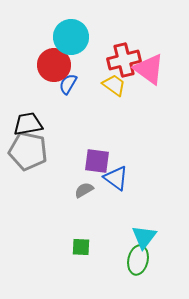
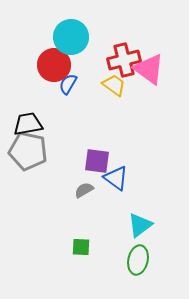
cyan triangle: moved 4 px left, 12 px up; rotated 16 degrees clockwise
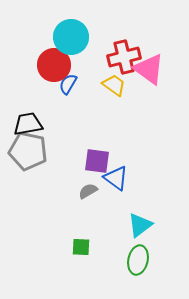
red cross: moved 3 px up
gray semicircle: moved 4 px right, 1 px down
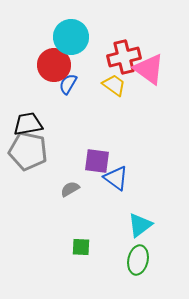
gray semicircle: moved 18 px left, 2 px up
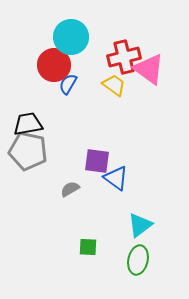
green square: moved 7 px right
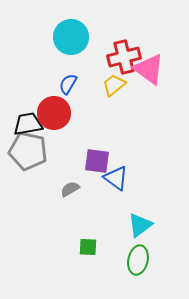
red circle: moved 48 px down
yellow trapezoid: rotated 75 degrees counterclockwise
